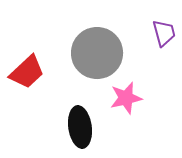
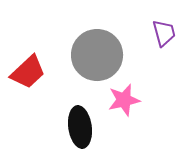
gray circle: moved 2 px down
red trapezoid: moved 1 px right
pink star: moved 2 px left, 2 px down
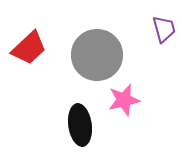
purple trapezoid: moved 4 px up
red trapezoid: moved 1 px right, 24 px up
black ellipse: moved 2 px up
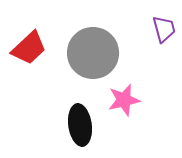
gray circle: moved 4 px left, 2 px up
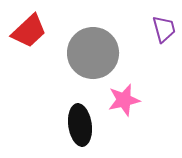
red trapezoid: moved 17 px up
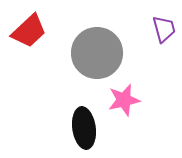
gray circle: moved 4 px right
black ellipse: moved 4 px right, 3 px down
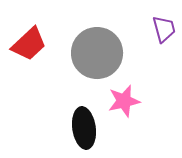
red trapezoid: moved 13 px down
pink star: moved 1 px down
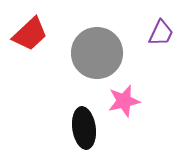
purple trapezoid: moved 3 px left, 4 px down; rotated 40 degrees clockwise
red trapezoid: moved 1 px right, 10 px up
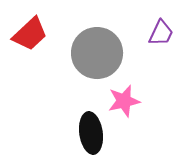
black ellipse: moved 7 px right, 5 px down
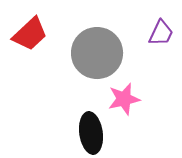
pink star: moved 2 px up
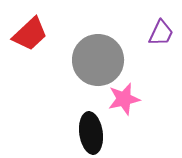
gray circle: moved 1 px right, 7 px down
